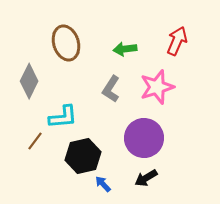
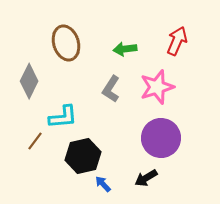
purple circle: moved 17 px right
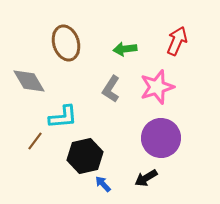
gray diamond: rotated 56 degrees counterclockwise
black hexagon: moved 2 px right
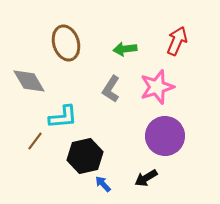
purple circle: moved 4 px right, 2 px up
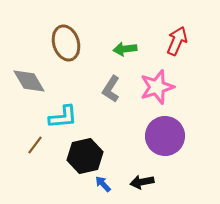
brown line: moved 4 px down
black arrow: moved 4 px left, 4 px down; rotated 20 degrees clockwise
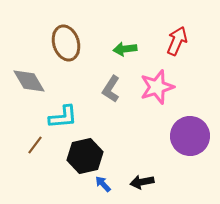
purple circle: moved 25 px right
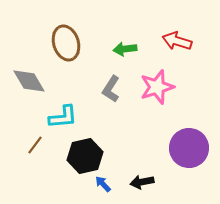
red arrow: rotated 96 degrees counterclockwise
purple circle: moved 1 px left, 12 px down
